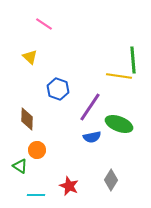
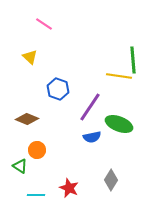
brown diamond: rotated 70 degrees counterclockwise
red star: moved 2 px down
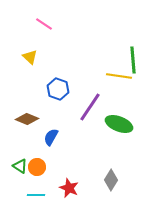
blue semicircle: moved 41 px left; rotated 132 degrees clockwise
orange circle: moved 17 px down
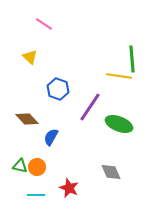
green line: moved 1 px left, 1 px up
brown diamond: rotated 25 degrees clockwise
green triangle: rotated 21 degrees counterclockwise
gray diamond: moved 8 px up; rotated 55 degrees counterclockwise
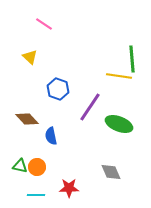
blue semicircle: moved 1 px up; rotated 42 degrees counterclockwise
red star: rotated 24 degrees counterclockwise
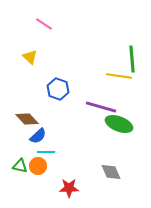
purple line: moved 11 px right; rotated 72 degrees clockwise
blue semicircle: moved 13 px left; rotated 120 degrees counterclockwise
orange circle: moved 1 px right, 1 px up
cyan line: moved 10 px right, 43 px up
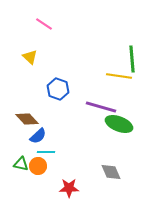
green triangle: moved 1 px right, 2 px up
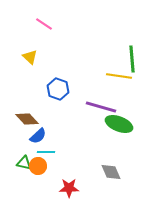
green triangle: moved 3 px right, 1 px up
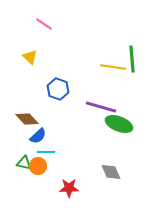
yellow line: moved 6 px left, 9 px up
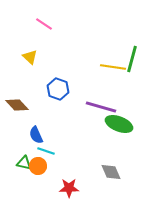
green line: rotated 20 degrees clockwise
brown diamond: moved 10 px left, 14 px up
blue semicircle: moved 2 px left, 1 px up; rotated 108 degrees clockwise
cyan line: moved 1 px up; rotated 18 degrees clockwise
